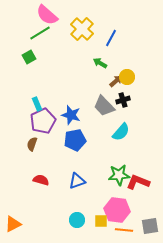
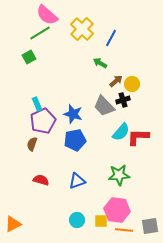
yellow circle: moved 5 px right, 7 px down
blue star: moved 2 px right, 1 px up
red L-shape: moved 45 px up; rotated 20 degrees counterclockwise
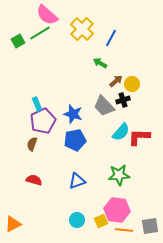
green square: moved 11 px left, 16 px up
red L-shape: moved 1 px right
red semicircle: moved 7 px left
yellow square: rotated 24 degrees counterclockwise
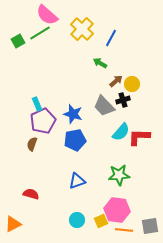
red semicircle: moved 3 px left, 14 px down
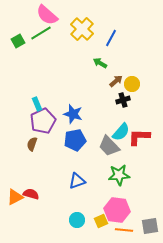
green line: moved 1 px right
gray trapezoid: moved 5 px right, 40 px down
orange triangle: moved 2 px right, 27 px up
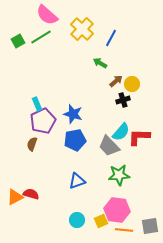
green line: moved 4 px down
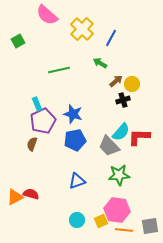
green line: moved 18 px right, 33 px down; rotated 20 degrees clockwise
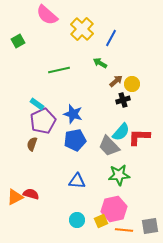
cyan rectangle: rotated 32 degrees counterclockwise
blue triangle: rotated 24 degrees clockwise
pink hexagon: moved 3 px left, 1 px up; rotated 20 degrees counterclockwise
